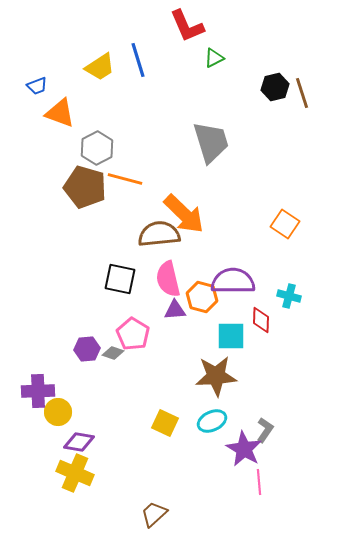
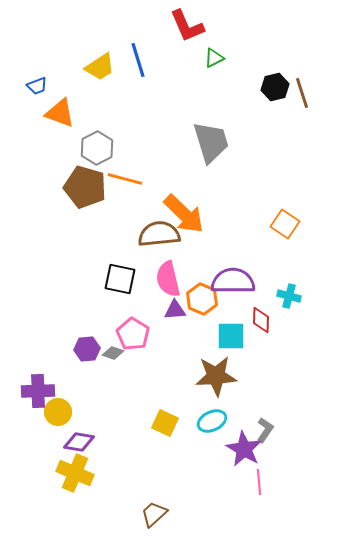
orange hexagon: moved 2 px down; rotated 8 degrees clockwise
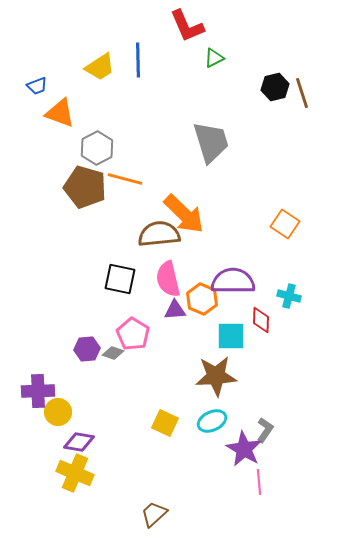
blue line: rotated 16 degrees clockwise
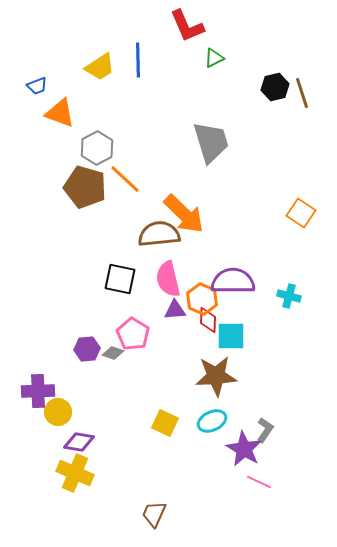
orange line: rotated 28 degrees clockwise
orange square: moved 16 px right, 11 px up
red diamond: moved 53 px left
pink line: rotated 60 degrees counterclockwise
brown trapezoid: rotated 24 degrees counterclockwise
